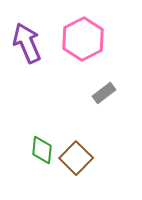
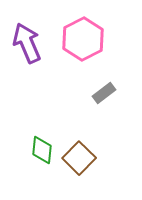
brown square: moved 3 px right
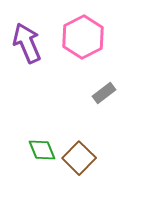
pink hexagon: moved 2 px up
green diamond: rotated 28 degrees counterclockwise
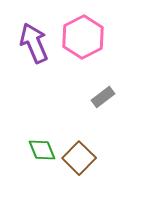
purple arrow: moved 7 px right
gray rectangle: moved 1 px left, 4 px down
